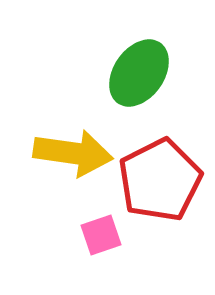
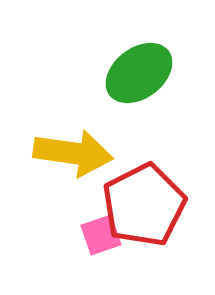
green ellipse: rotated 18 degrees clockwise
red pentagon: moved 16 px left, 25 px down
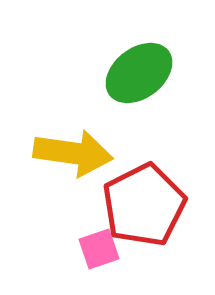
pink square: moved 2 px left, 14 px down
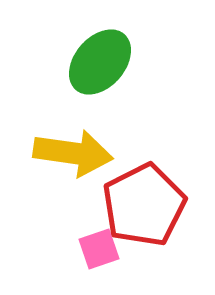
green ellipse: moved 39 px left, 11 px up; rotated 12 degrees counterclockwise
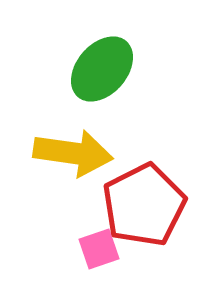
green ellipse: moved 2 px right, 7 px down
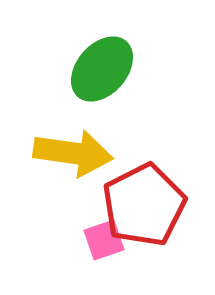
pink square: moved 5 px right, 9 px up
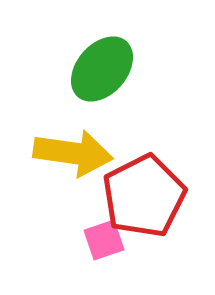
red pentagon: moved 9 px up
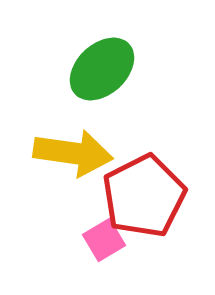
green ellipse: rotated 6 degrees clockwise
pink square: rotated 12 degrees counterclockwise
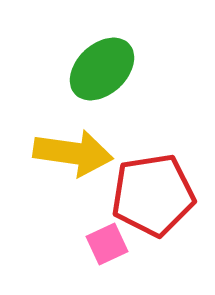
red pentagon: moved 9 px right, 1 px up; rotated 18 degrees clockwise
pink square: moved 3 px right, 4 px down; rotated 6 degrees clockwise
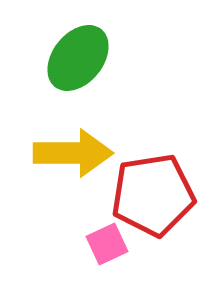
green ellipse: moved 24 px left, 11 px up; rotated 8 degrees counterclockwise
yellow arrow: rotated 8 degrees counterclockwise
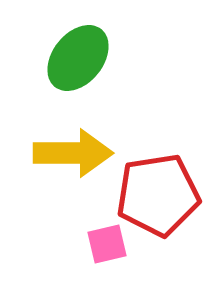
red pentagon: moved 5 px right
pink square: rotated 12 degrees clockwise
